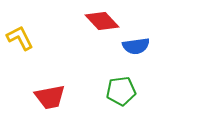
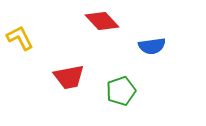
blue semicircle: moved 16 px right
green pentagon: rotated 12 degrees counterclockwise
red trapezoid: moved 19 px right, 20 px up
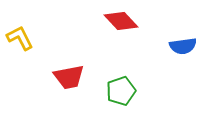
red diamond: moved 19 px right
blue semicircle: moved 31 px right
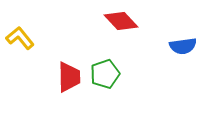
yellow L-shape: rotated 12 degrees counterclockwise
red trapezoid: rotated 80 degrees counterclockwise
green pentagon: moved 16 px left, 17 px up
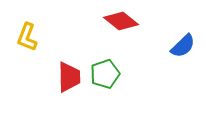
red diamond: rotated 8 degrees counterclockwise
yellow L-shape: moved 7 px right, 1 px up; rotated 120 degrees counterclockwise
blue semicircle: rotated 36 degrees counterclockwise
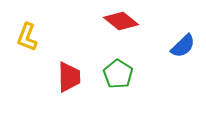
green pentagon: moved 13 px right; rotated 20 degrees counterclockwise
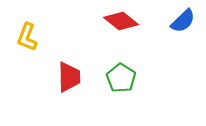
blue semicircle: moved 25 px up
green pentagon: moved 3 px right, 4 px down
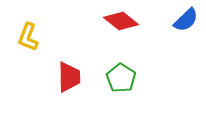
blue semicircle: moved 3 px right, 1 px up
yellow L-shape: moved 1 px right
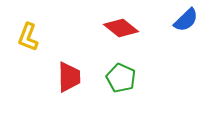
red diamond: moved 7 px down
green pentagon: rotated 8 degrees counterclockwise
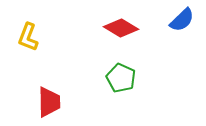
blue semicircle: moved 4 px left
red diamond: rotated 8 degrees counterclockwise
red trapezoid: moved 20 px left, 25 px down
